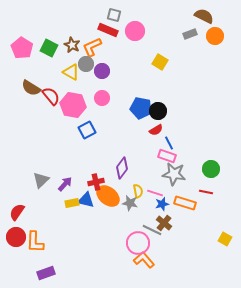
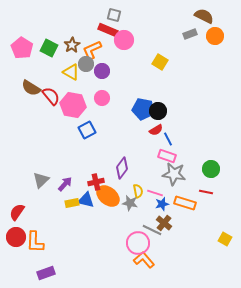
pink circle at (135, 31): moved 11 px left, 9 px down
brown star at (72, 45): rotated 14 degrees clockwise
orange L-shape at (92, 47): moved 3 px down
blue pentagon at (141, 108): moved 2 px right, 1 px down
blue line at (169, 143): moved 1 px left, 4 px up
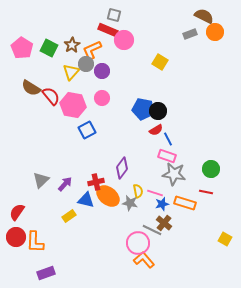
orange circle at (215, 36): moved 4 px up
yellow triangle at (71, 72): rotated 42 degrees clockwise
yellow rectangle at (72, 203): moved 3 px left, 13 px down; rotated 24 degrees counterclockwise
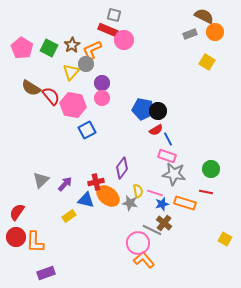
yellow square at (160, 62): moved 47 px right
purple circle at (102, 71): moved 12 px down
